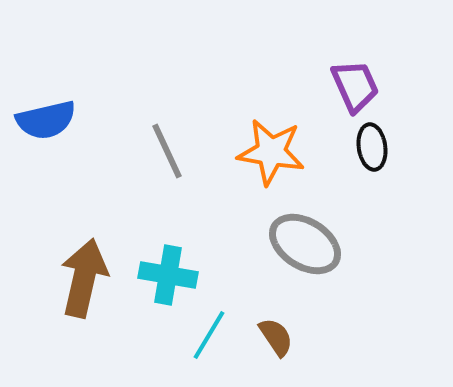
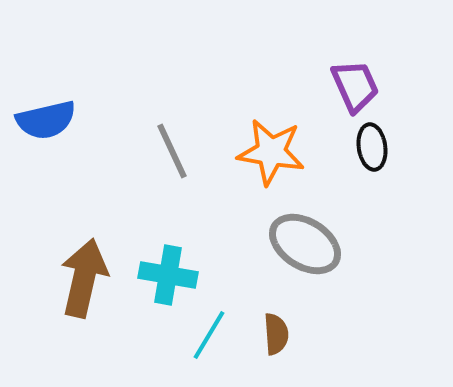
gray line: moved 5 px right
brown semicircle: moved 3 px up; rotated 30 degrees clockwise
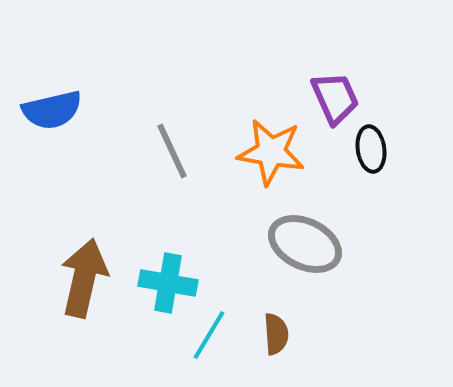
purple trapezoid: moved 20 px left, 12 px down
blue semicircle: moved 6 px right, 10 px up
black ellipse: moved 1 px left, 2 px down
gray ellipse: rotated 6 degrees counterclockwise
cyan cross: moved 8 px down
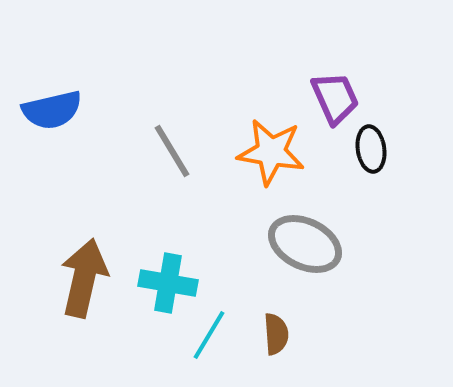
gray line: rotated 6 degrees counterclockwise
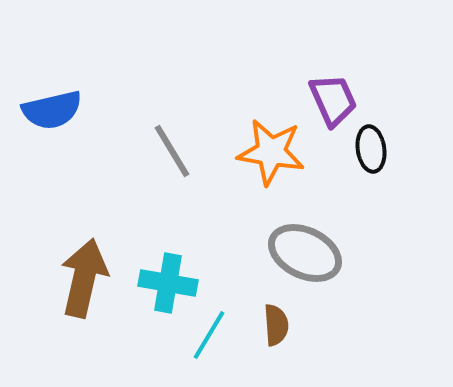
purple trapezoid: moved 2 px left, 2 px down
gray ellipse: moved 9 px down
brown semicircle: moved 9 px up
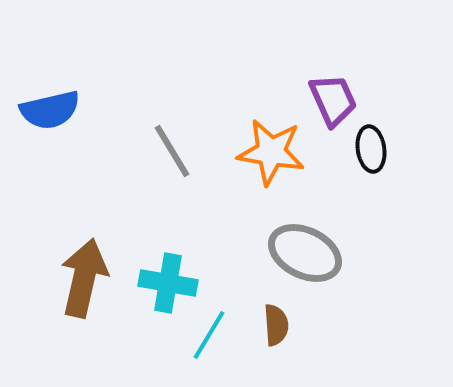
blue semicircle: moved 2 px left
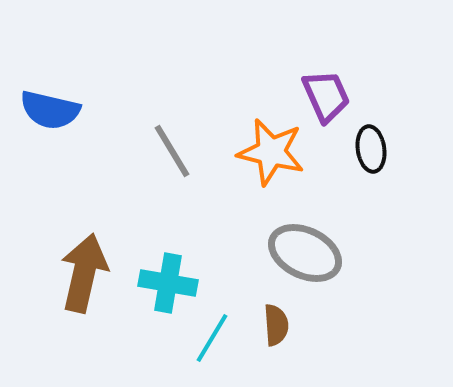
purple trapezoid: moved 7 px left, 4 px up
blue semicircle: rotated 26 degrees clockwise
orange star: rotated 4 degrees clockwise
brown arrow: moved 5 px up
cyan line: moved 3 px right, 3 px down
